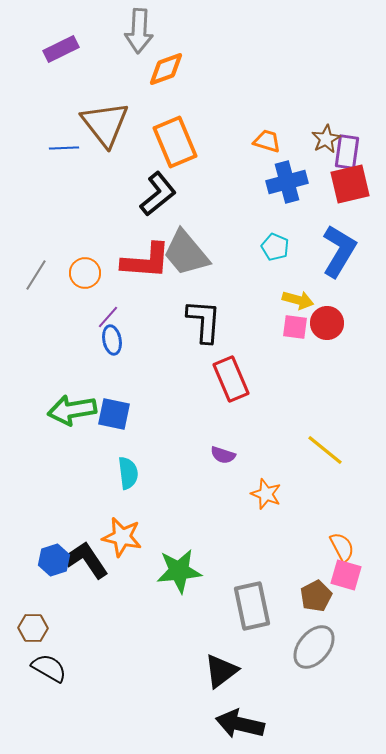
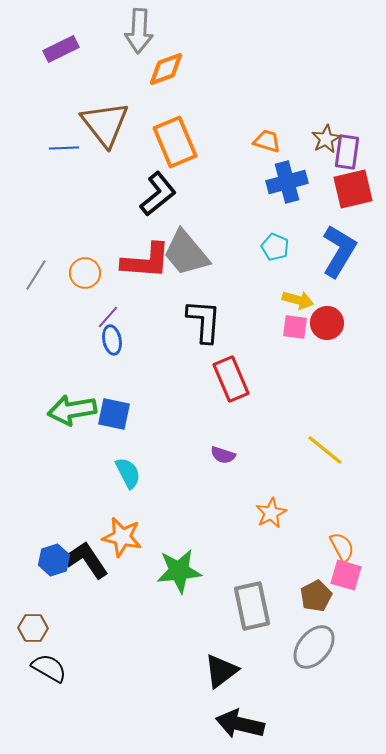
red square at (350, 184): moved 3 px right, 5 px down
cyan semicircle at (128, 473): rotated 20 degrees counterclockwise
orange star at (266, 494): moved 5 px right, 19 px down; rotated 24 degrees clockwise
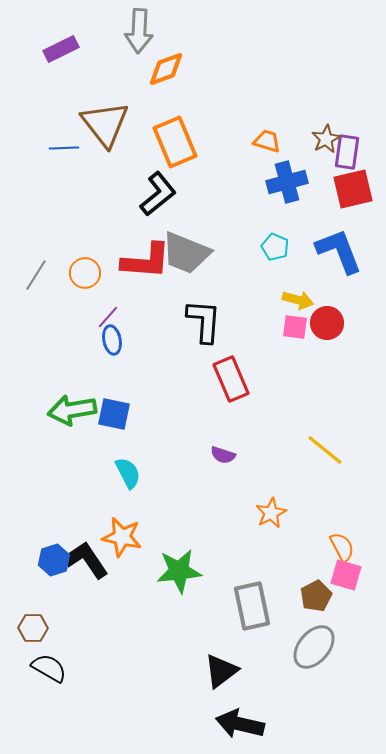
blue L-shape at (339, 251): rotated 52 degrees counterclockwise
gray trapezoid at (186, 253): rotated 28 degrees counterclockwise
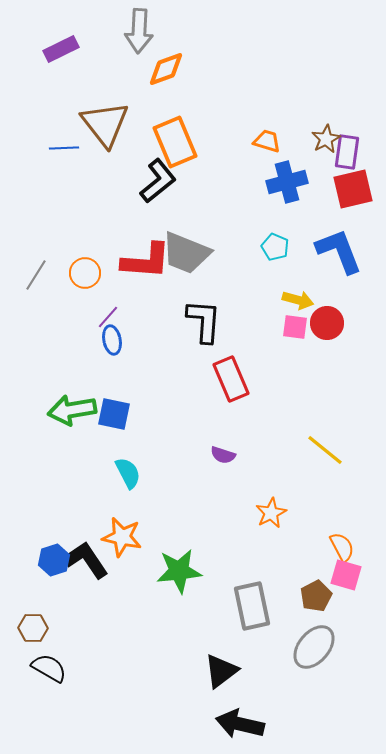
black L-shape at (158, 194): moved 13 px up
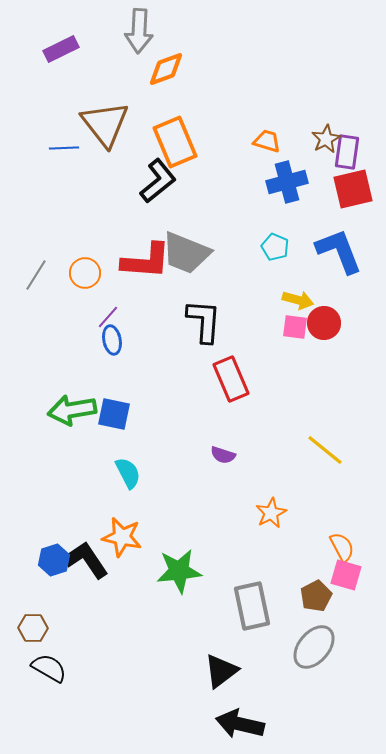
red circle at (327, 323): moved 3 px left
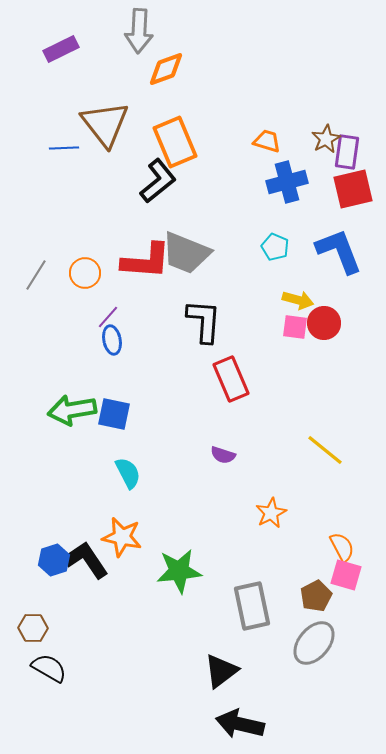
gray ellipse at (314, 647): moved 4 px up
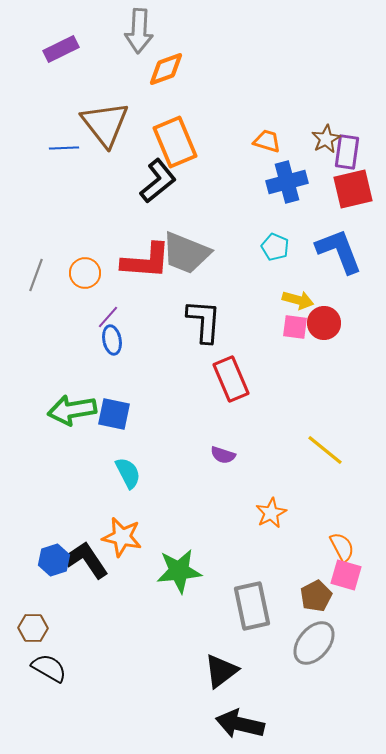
gray line at (36, 275): rotated 12 degrees counterclockwise
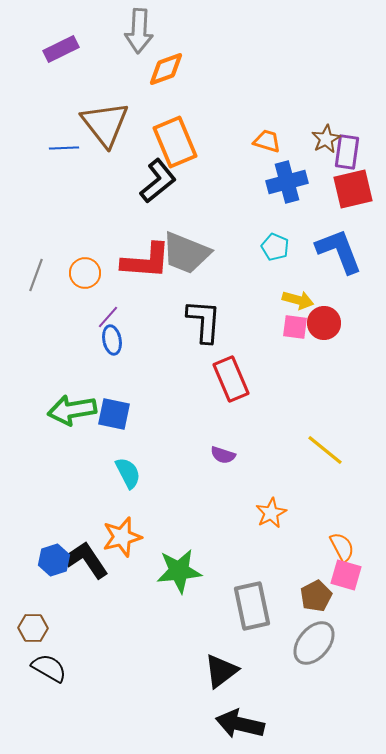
orange star at (122, 537): rotated 27 degrees counterclockwise
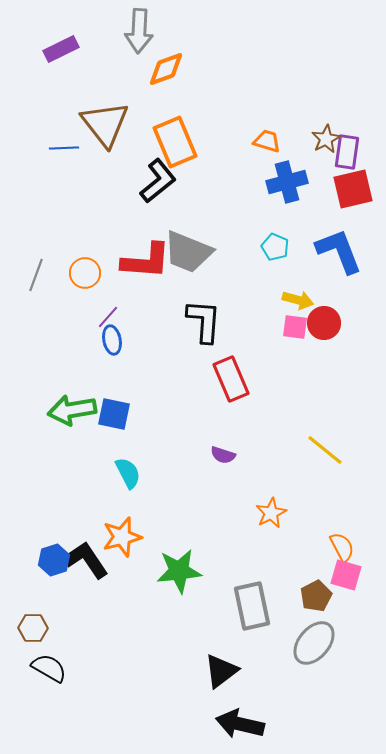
gray trapezoid at (186, 253): moved 2 px right, 1 px up
